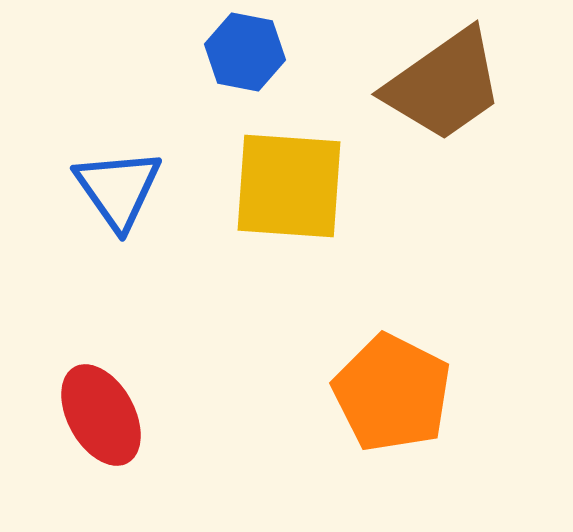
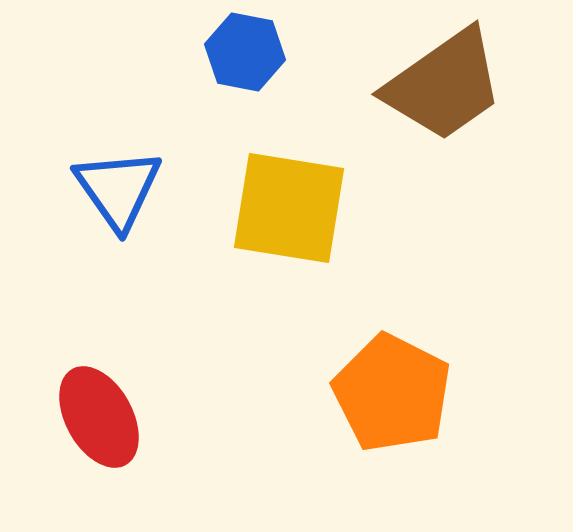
yellow square: moved 22 px down; rotated 5 degrees clockwise
red ellipse: moved 2 px left, 2 px down
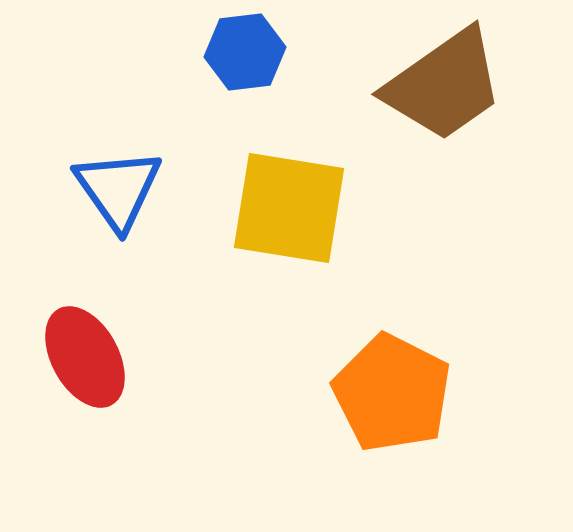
blue hexagon: rotated 18 degrees counterclockwise
red ellipse: moved 14 px left, 60 px up
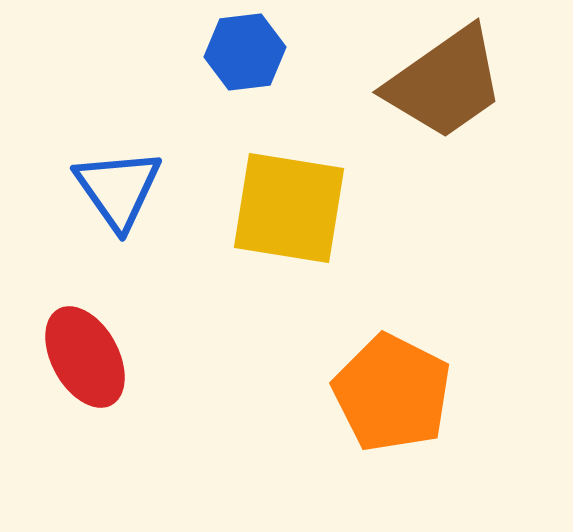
brown trapezoid: moved 1 px right, 2 px up
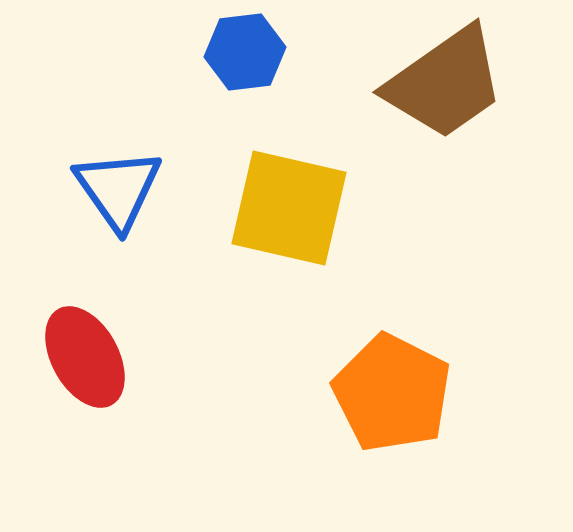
yellow square: rotated 4 degrees clockwise
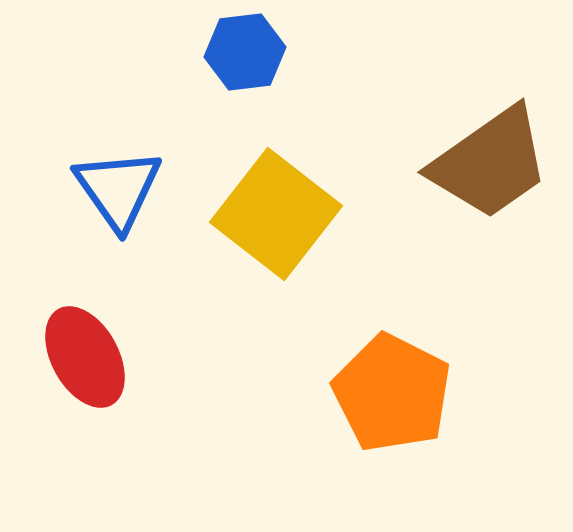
brown trapezoid: moved 45 px right, 80 px down
yellow square: moved 13 px left, 6 px down; rotated 25 degrees clockwise
